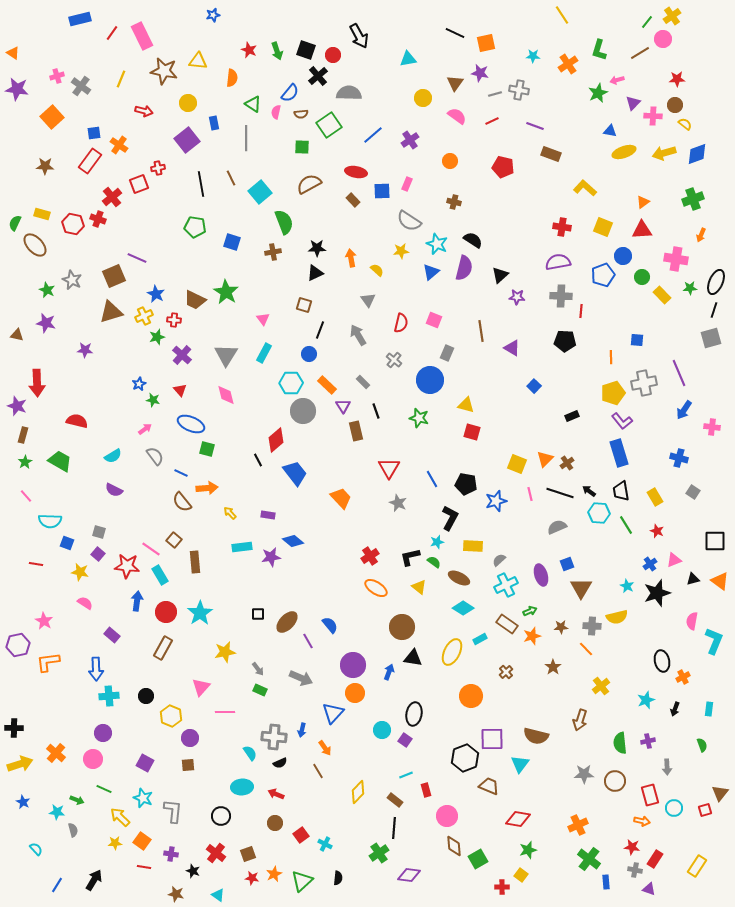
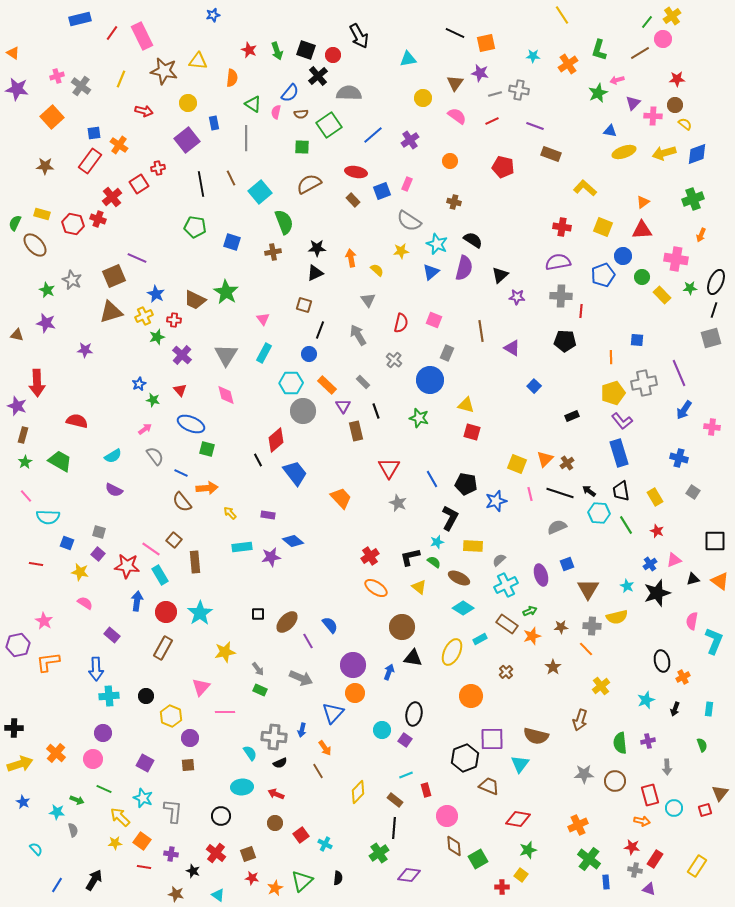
red square at (139, 184): rotated 12 degrees counterclockwise
blue square at (382, 191): rotated 18 degrees counterclockwise
cyan semicircle at (50, 521): moved 2 px left, 4 px up
brown triangle at (581, 588): moved 7 px right, 1 px down
orange star at (274, 874): moved 1 px right, 14 px down
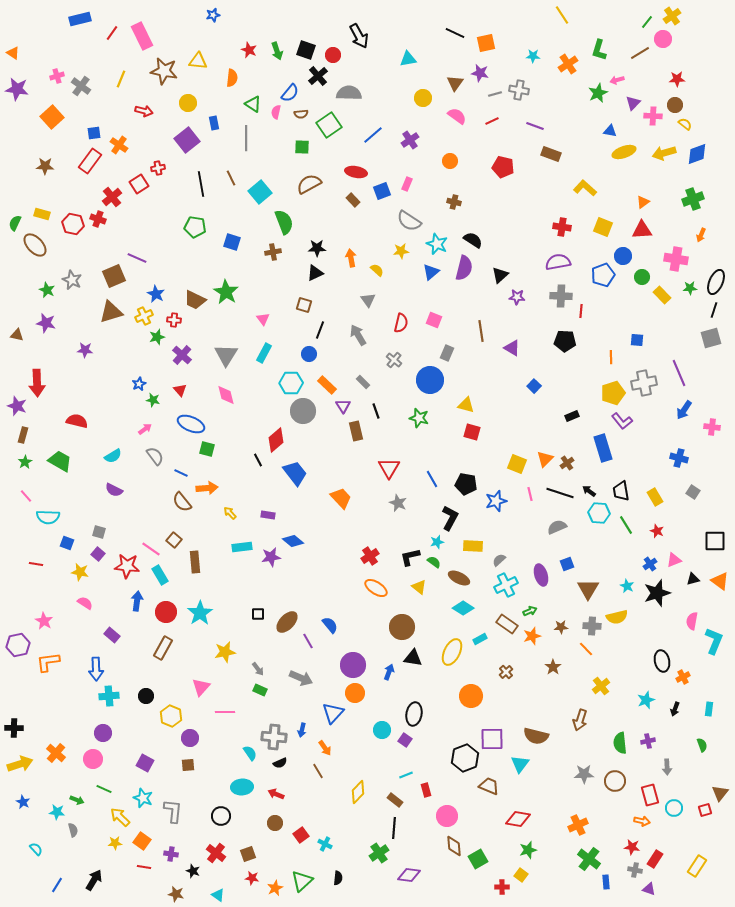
blue rectangle at (619, 453): moved 16 px left, 5 px up
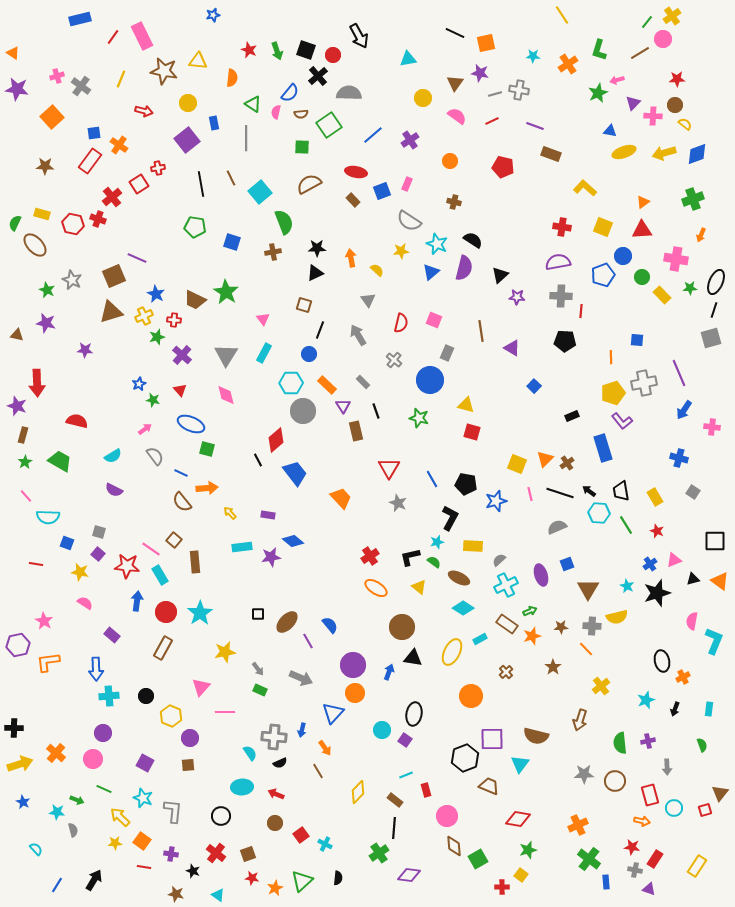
red line at (112, 33): moved 1 px right, 4 px down
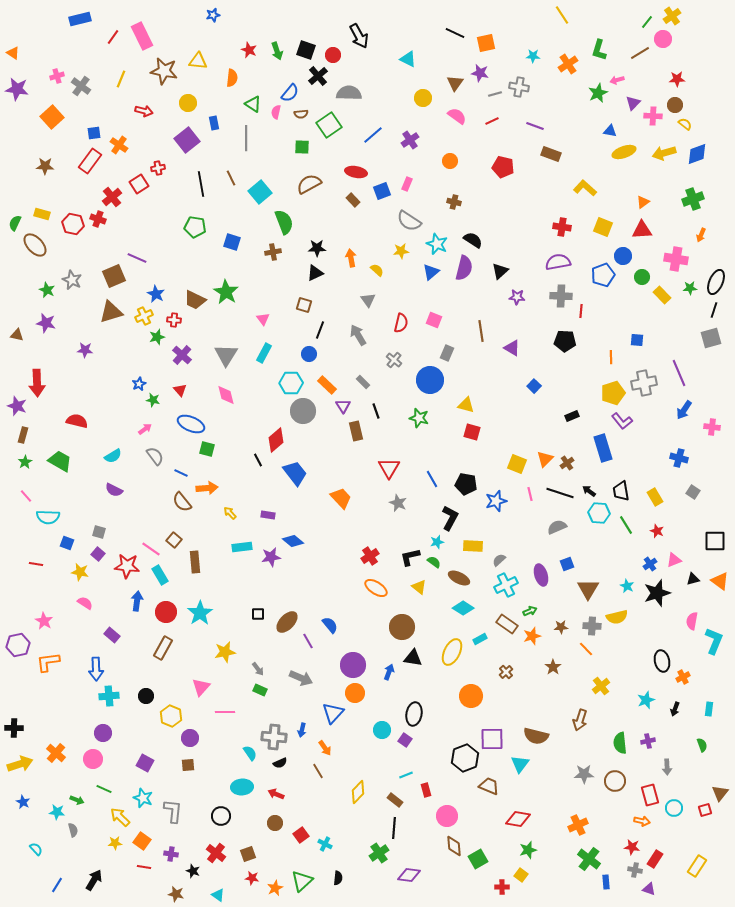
cyan triangle at (408, 59): rotated 36 degrees clockwise
gray cross at (519, 90): moved 3 px up
black triangle at (500, 275): moved 4 px up
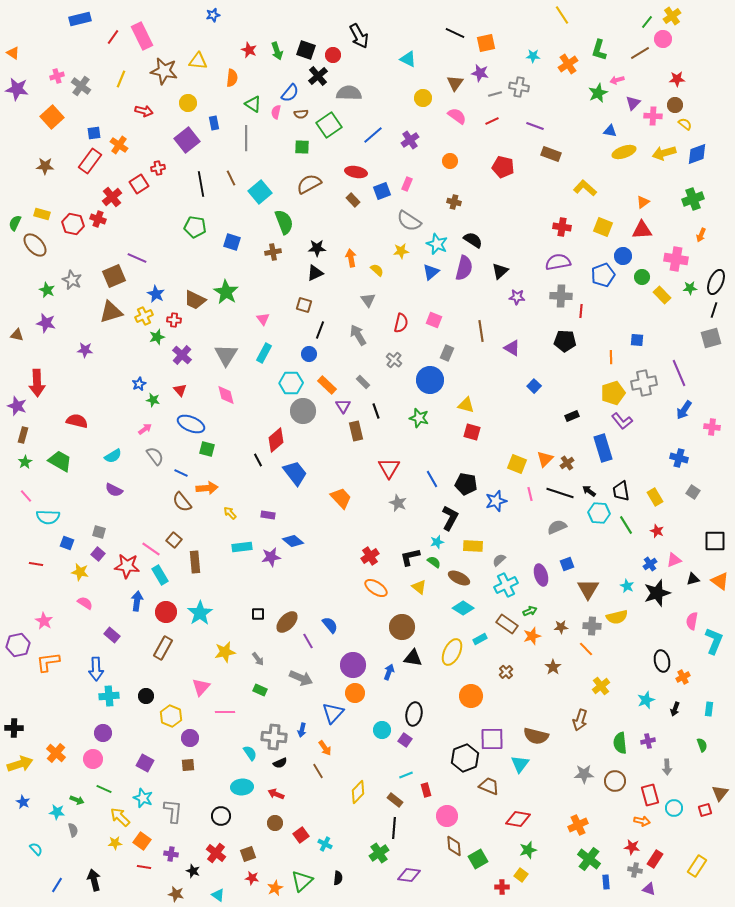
gray arrow at (258, 669): moved 10 px up
black arrow at (94, 880): rotated 45 degrees counterclockwise
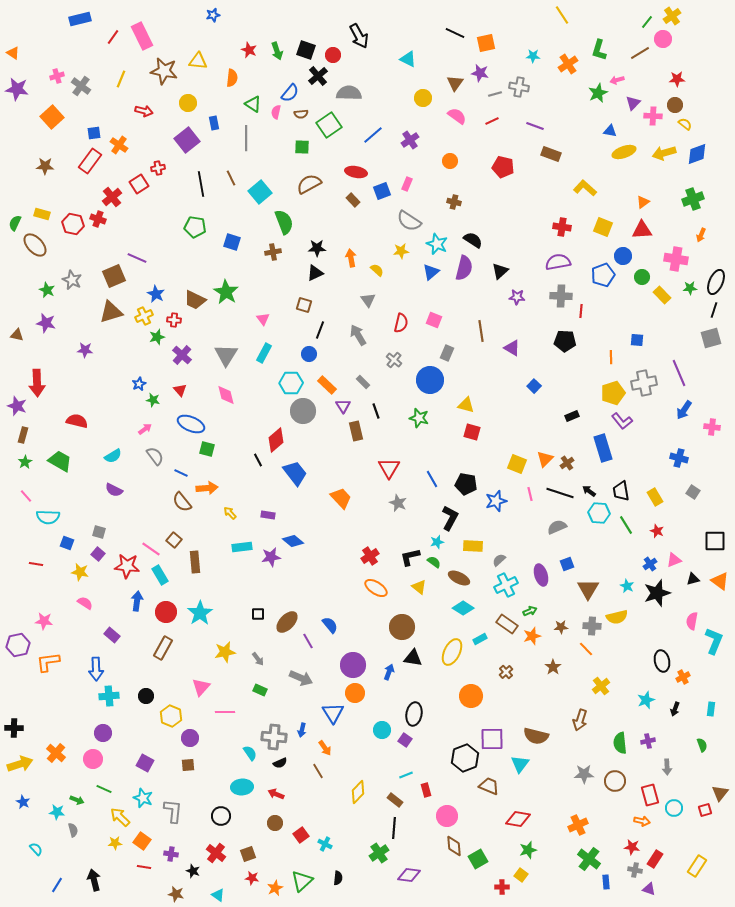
pink star at (44, 621): rotated 24 degrees counterclockwise
cyan rectangle at (709, 709): moved 2 px right
blue triangle at (333, 713): rotated 15 degrees counterclockwise
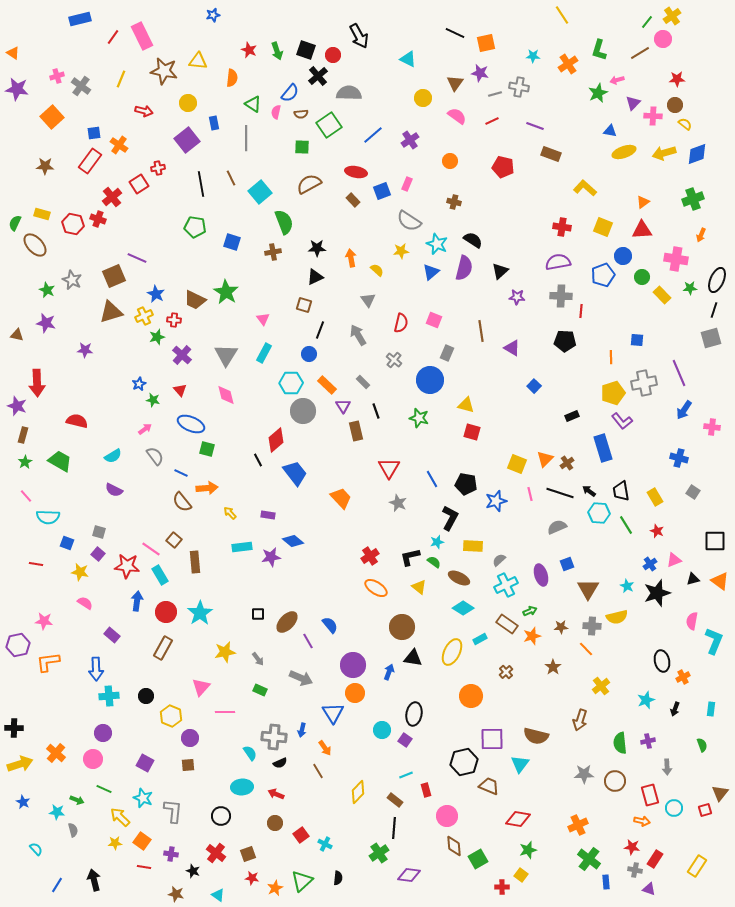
black triangle at (315, 273): moved 4 px down
black ellipse at (716, 282): moved 1 px right, 2 px up
black hexagon at (465, 758): moved 1 px left, 4 px down; rotated 8 degrees clockwise
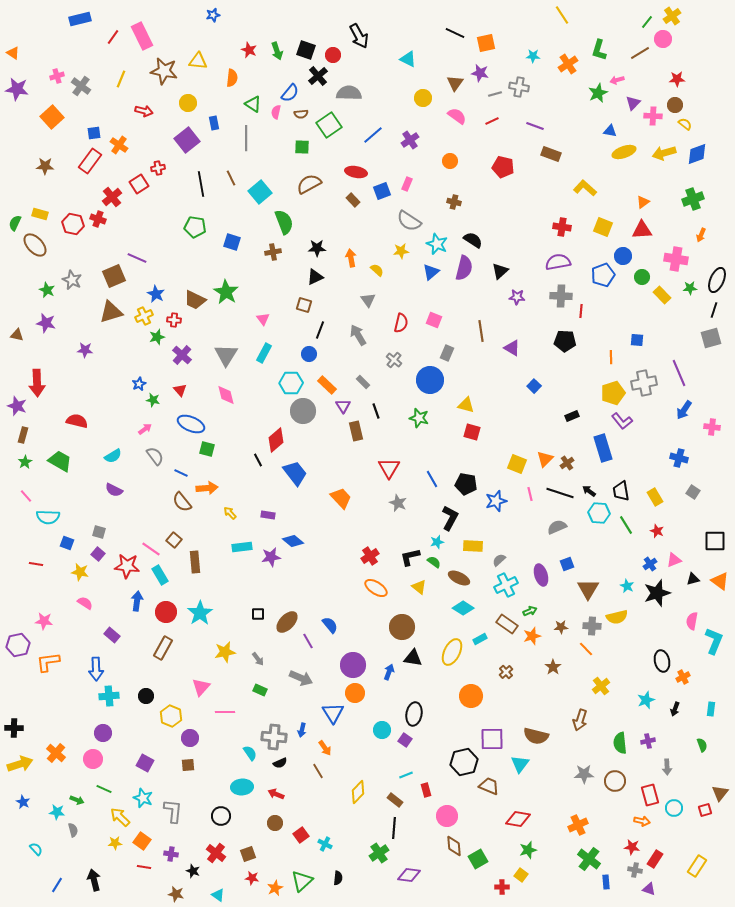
yellow rectangle at (42, 214): moved 2 px left
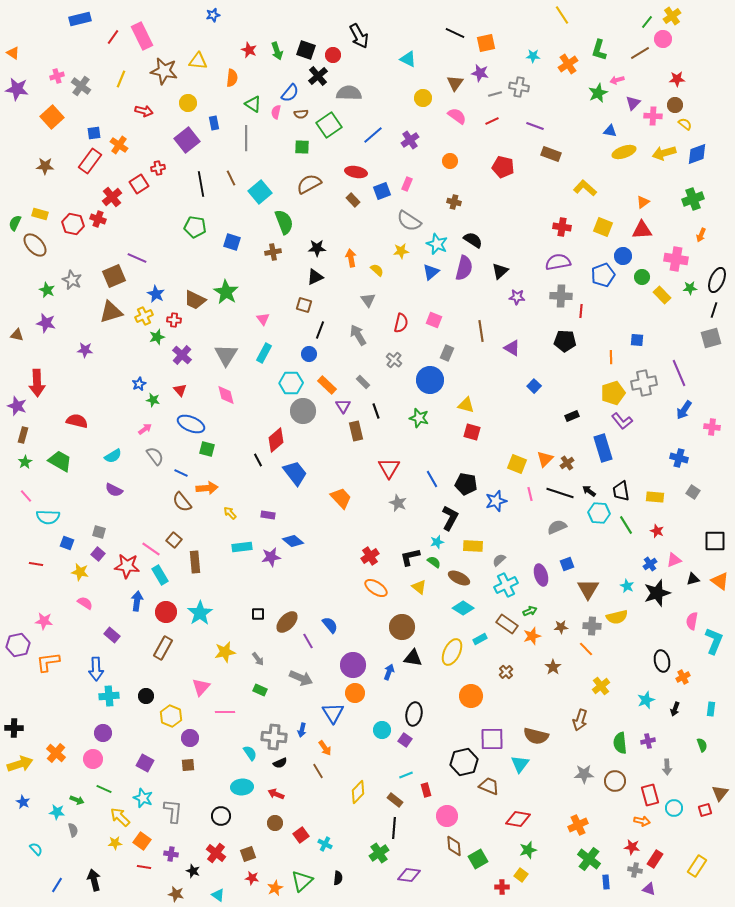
yellow rectangle at (655, 497): rotated 54 degrees counterclockwise
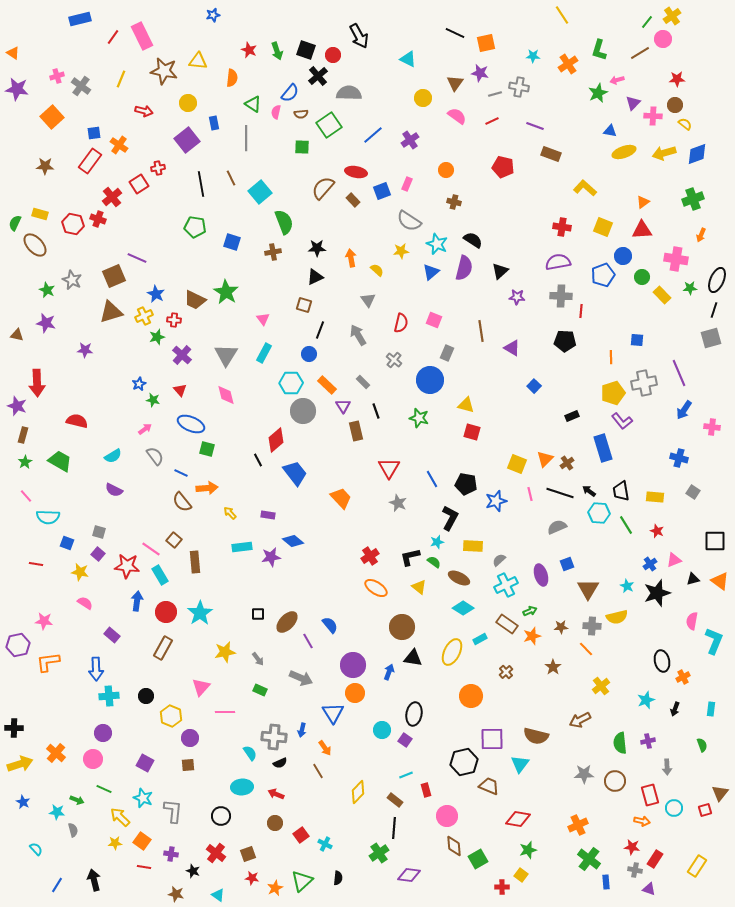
orange circle at (450, 161): moved 4 px left, 9 px down
brown semicircle at (309, 184): moved 14 px right, 4 px down; rotated 20 degrees counterclockwise
brown arrow at (580, 720): rotated 45 degrees clockwise
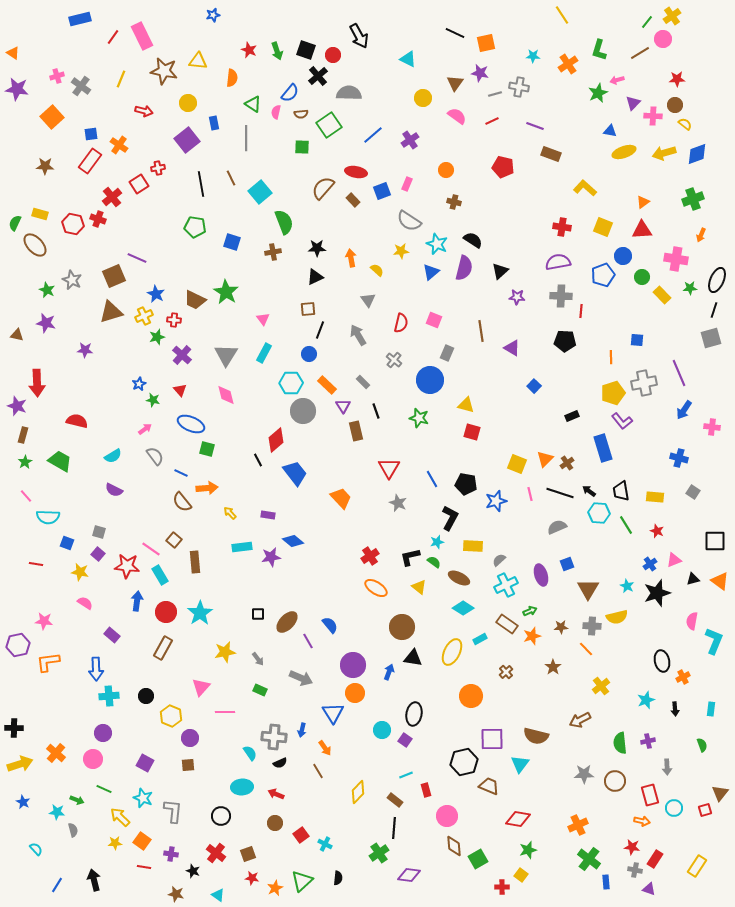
blue square at (94, 133): moved 3 px left, 1 px down
brown square at (304, 305): moved 4 px right, 4 px down; rotated 21 degrees counterclockwise
black arrow at (675, 709): rotated 24 degrees counterclockwise
